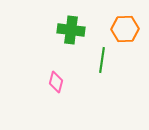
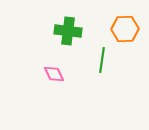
green cross: moved 3 px left, 1 px down
pink diamond: moved 2 px left, 8 px up; rotated 40 degrees counterclockwise
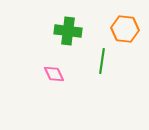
orange hexagon: rotated 8 degrees clockwise
green line: moved 1 px down
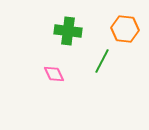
green line: rotated 20 degrees clockwise
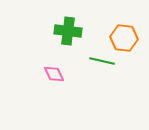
orange hexagon: moved 1 px left, 9 px down
green line: rotated 75 degrees clockwise
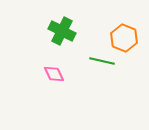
green cross: moved 6 px left; rotated 20 degrees clockwise
orange hexagon: rotated 16 degrees clockwise
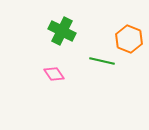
orange hexagon: moved 5 px right, 1 px down
pink diamond: rotated 10 degrees counterclockwise
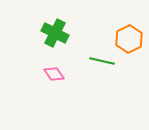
green cross: moved 7 px left, 2 px down
orange hexagon: rotated 12 degrees clockwise
